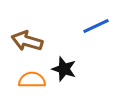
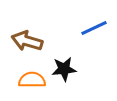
blue line: moved 2 px left, 2 px down
black star: rotated 25 degrees counterclockwise
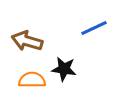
black star: rotated 15 degrees clockwise
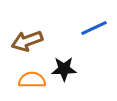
brown arrow: rotated 36 degrees counterclockwise
black star: rotated 10 degrees counterclockwise
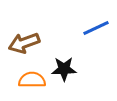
blue line: moved 2 px right
brown arrow: moved 3 px left, 2 px down
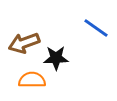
blue line: rotated 60 degrees clockwise
black star: moved 8 px left, 11 px up
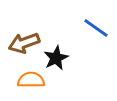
black star: rotated 25 degrees counterclockwise
orange semicircle: moved 1 px left
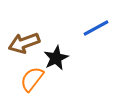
blue line: rotated 64 degrees counterclockwise
orange semicircle: moved 1 px right, 1 px up; rotated 52 degrees counterclockwise
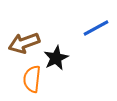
orange semicircle: rotated 32 degrees counterclockwise
